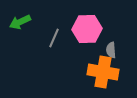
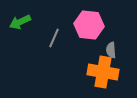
pink hexagon: moved 2 px right, 4 px up; rotated 8 degrees clockwise
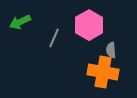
pink hexagon: rotated 24 degrees clockwise
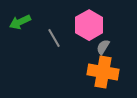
gray line: rotated 54 degrees counterclockwise
gray semicircle: moved 8 px left, 3 px up; rotated 35 degrees clockwise
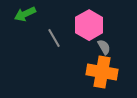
green arrow: moved 5 px right, 8 px up
gray semicircle: moved 1 px right; rotated 119 degrees clockwise
orange cross: moved 1 px left
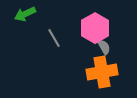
pink hexagon: moved 6 px right, 3 px down
orange cross: rotated 20 degrees counterclockwise
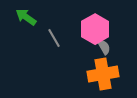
green arrow: moved 1 px right, 3 px down; rotated 60 degrees clockwise
pink hexagon: moved 1 px down
orange cross: moved 1 px right, 2 px down
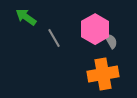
gray semicircle: moved 7 px right, 6 px up
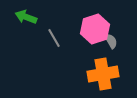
green arrow: rotated 15 degrees counterclockwise
pink hexagon: rotated 12 degrees clockwise
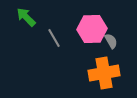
green arrow: rotated 25 degrees clockwise
pink hexagon: moved 3 px left; rotated 16 degrees clockwise
orange cross: moved 1 px right, 1 px up
